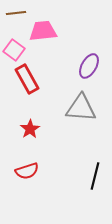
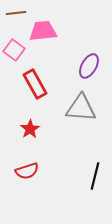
red rectangle: moved 8 px right, 5 px down
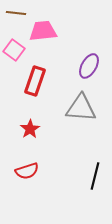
brown line: rotated 12 degrees clockwise
red rectangle: moved 3 px up; rotated 48 degrees clockwise
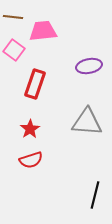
brown line: moved 3 px left, 4 px down
purple ellipse: rotated 50 degrees clockwise
red rectangle: moved 3 px down
gray triangle: moved 6 px right, 14 px down
red semicircle: moved 4 px right, 11 px up
black line: moved 19 px down
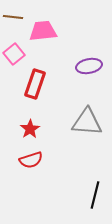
pink square: moved 4 px down; rotated 15 degrees clockwise
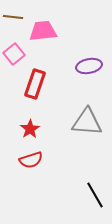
black line: rotated 44 degrees counterclockwise
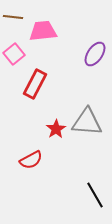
purple ellipse: moved 6 px right, 12 px up; rotated 45 degrees counterclockwise
red rectangle: rotated 8 degrees clockwise
red star: moved 26 px right
red semicircle: rotated 10 degrees counterclockwise
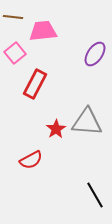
pink square: moved 1 px right, 1 px up
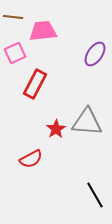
pink square: rotated 15 degrees clockwise
red semicircle: moved 1 px up
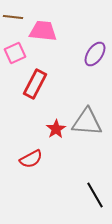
pink trapezoid: rotated 12 degrees clockwise
